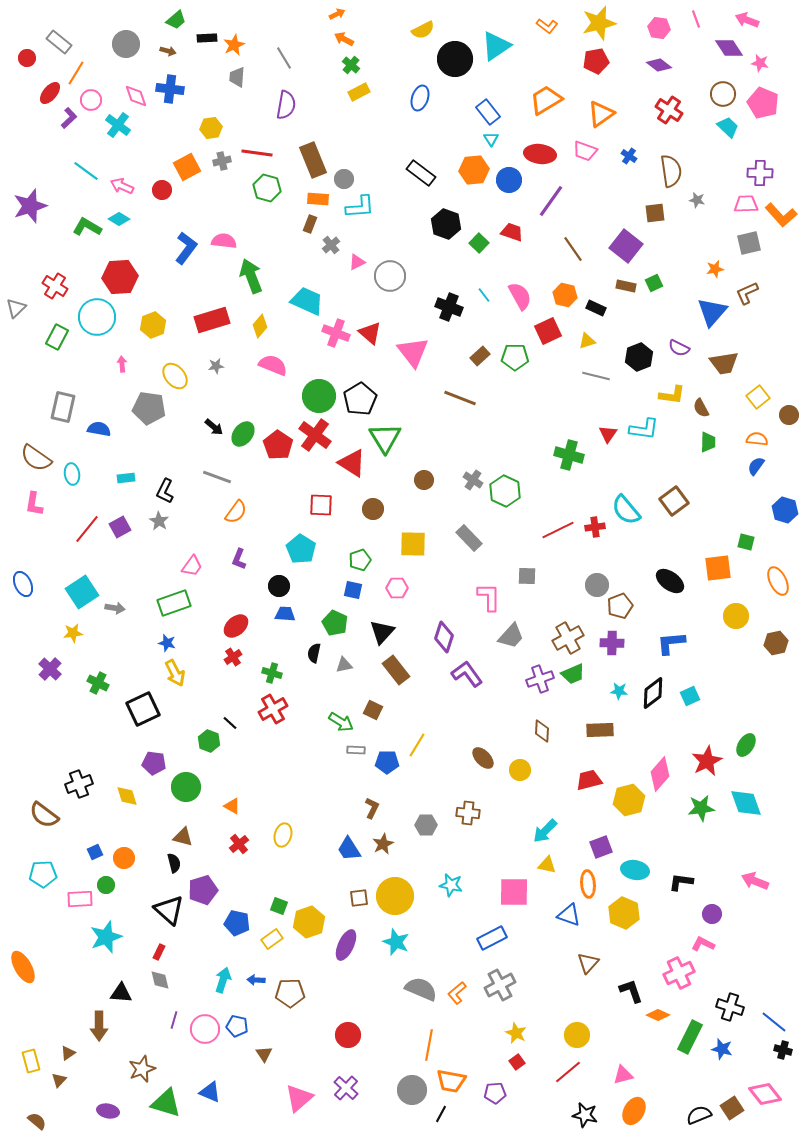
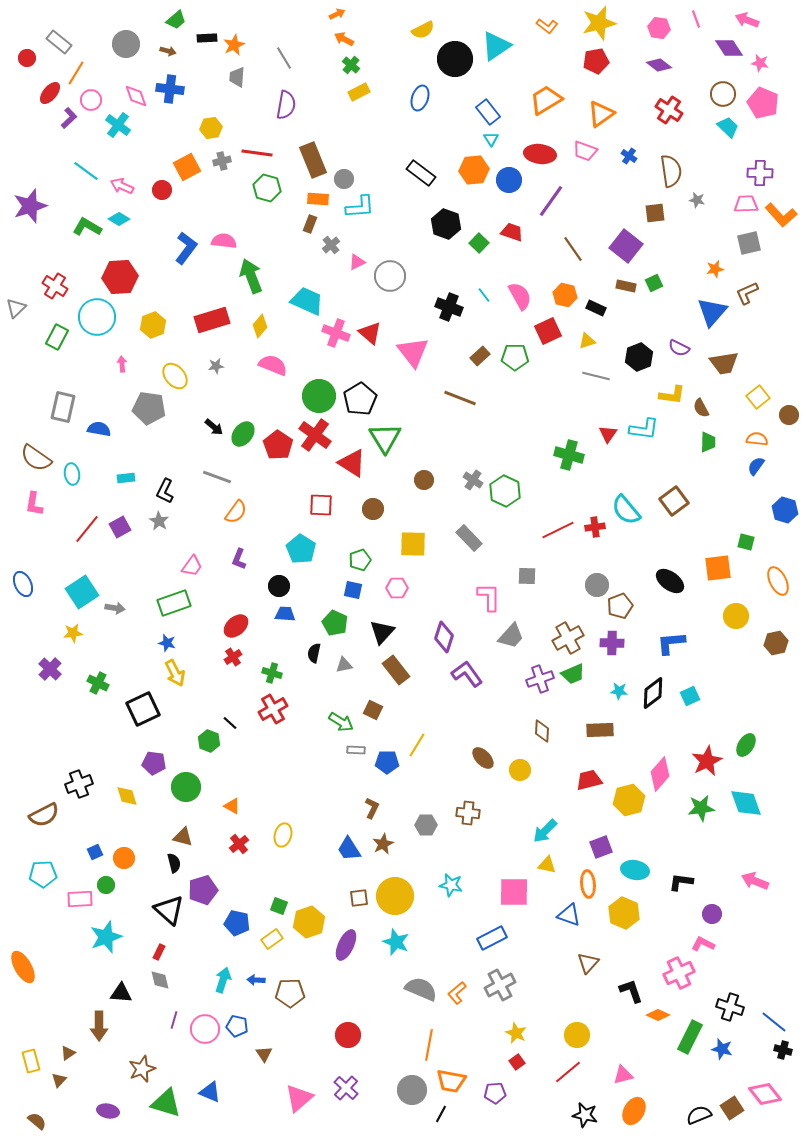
brown semicircle at (44, 815): rotated 64 degrees counterclockwise
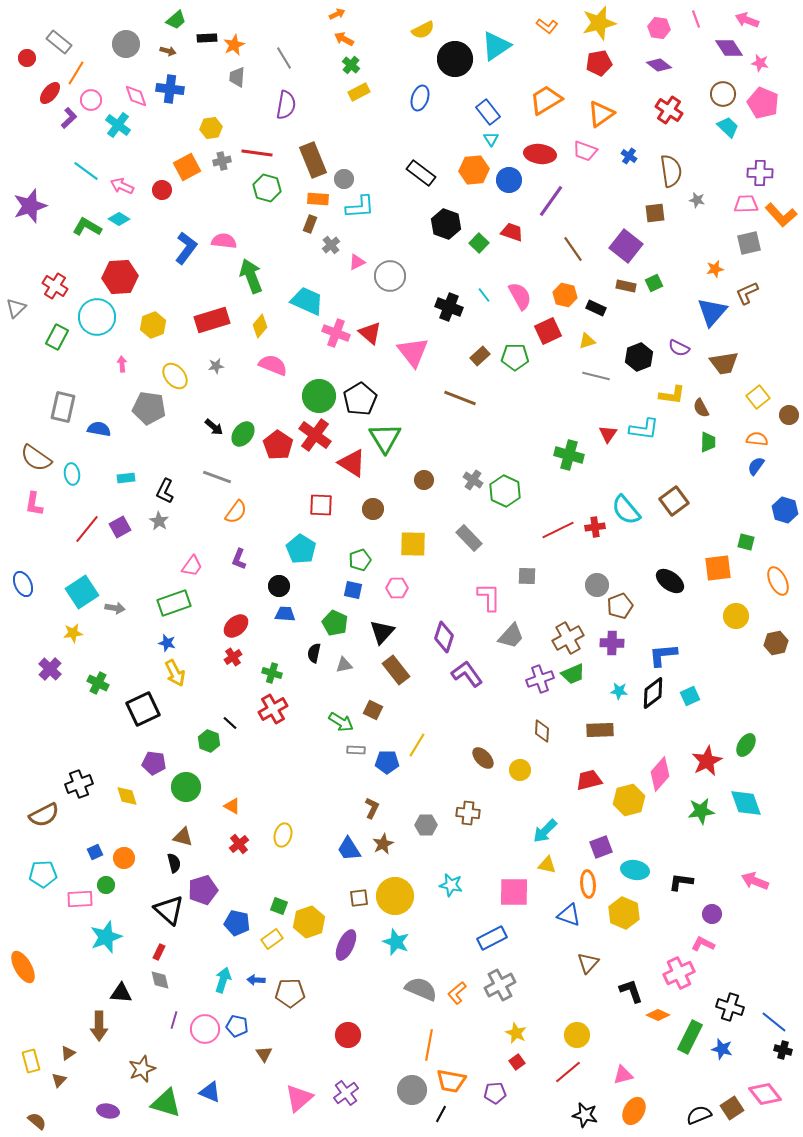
red pentagon at (596, 61): moved 3 px right, 2 px down
blue L-shape at (671, 643): moved 8 px left, 12 px down
green star at (701, 808): moved 3 px down
purple cross at (346, 1088): moved 5 px down; rotated 10 degrees clockwise
